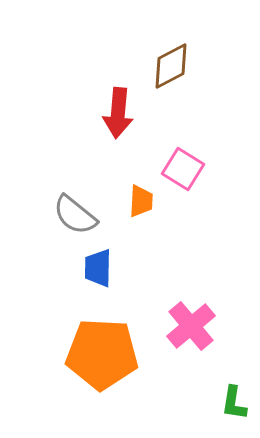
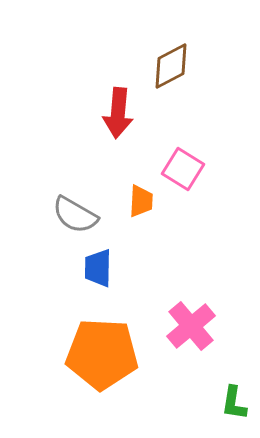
gray semicircle: rotated 9 degrees counterclockwise
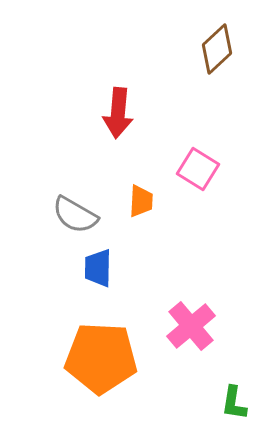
brown diamond: moved 46 px right, 17 px up; rotated 15 degrees counterclockwise
pink square: moved 15 px right
orange pentagon: moved 1 px left, 4 px down
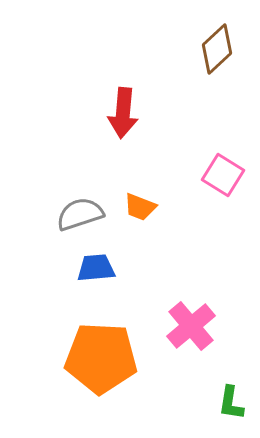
red arrow: moved 5 px right
pink square: moved 25 px right, 6 px down
orange trapezoid: moved 1 px left, 6 px down; rotated 108 degrees clockwise
gray semicircle: moved 5 px right, 1 px up; rotated 132 degrees clockwise
blue trapezoid: moved 2 px left; rotated 84 degrees clockwise
green L-shape: moved 3 px left
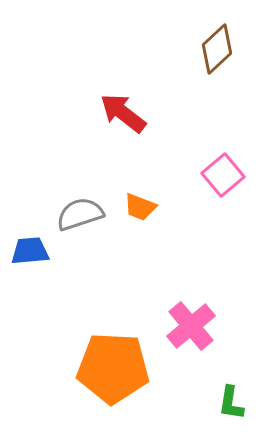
red arrow: rotated 123 degrees clockwise
pink square: rotated 18 degrees clockwise
blue trapezoid: moved 66 px left, 17 px up
orange pentagon: moved 12 px right, 10 px down
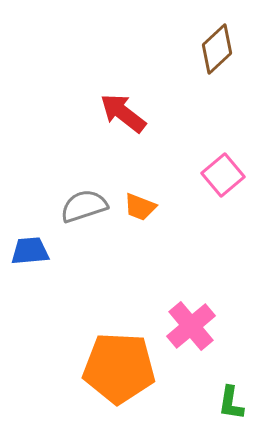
gray semicircle: moved 4 px right, 8 px up
orange pentagon: moved 6 px right
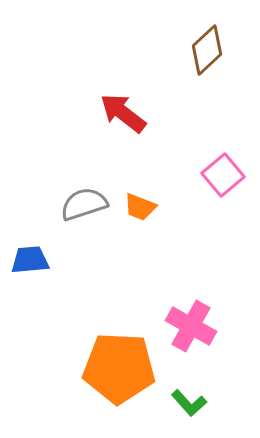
brown diamond: moved 10 px left, 1 px down
gray semicircle: moved 2 px up
blue trapezoid: moved 9 px down
pink cross: rotated 21 degrees counterclockwise
green L-shape: moved 42 px left; rotated 51 degrees counterclockwise
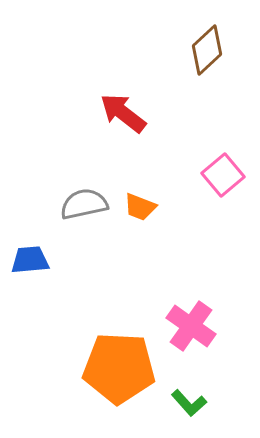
gray semicircle: rotated 6 degrees clockwise
pink cross: rotated 6 degrees clockwise
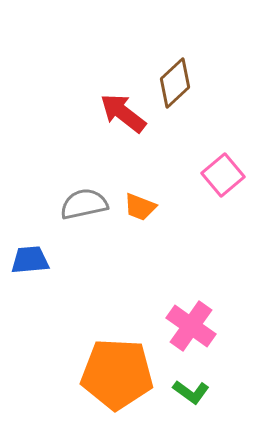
brown diamond: moved 32 px left, 33 px down
orange pentagon: moved 2 px left, 6 px down
green L-shape: moved 2 px right, 11 px up; rotated 12 degrees counterclockwise
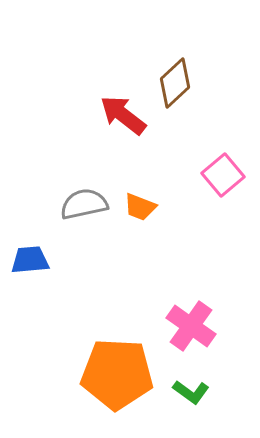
red arrow: moved 2 px down
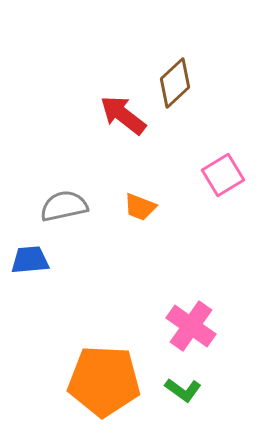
pink square: rotated 9 degrees clockwise
gray semicircle: moved 20 px left, 2 px down
orange pentagon: moved 13 px left, 7 px down
green L-shape: moved 8 px left, 2 px up
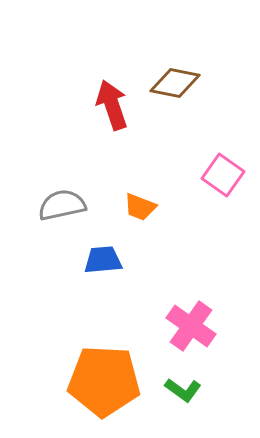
brown diamond: rotated 54 degrees clockwise
red arrow: moved 11 px left, 10 px up; rotated 33 degrees clockwise
pink square: rotated 24 degrees counterclockwise
gray semicircle: moved 2 px left, 1 px up
blue trapezoid: moved 73 px right
